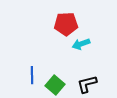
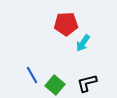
cyan arrow: moved 2 px right, 1 px up; rotated 36 degrees counterclockwise
blue line: rotated 30 degrees counterclockwise
black L-shape: moved 1 px up
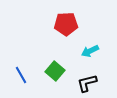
cyan arrow: moved 7 px right, 8 px down; rotated 30 degrees clockwise
blue line: moved 11 px left
green square: moved 14 px up
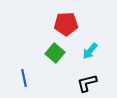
cyan arrow: rotated 24 degrees counterclockwise
green square: moved 18 px up
blue line: moved 3 px right, 3 px down; rotated 18 degrees clockwise
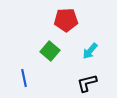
red pentagon: moved 4 px up
green square: moved 5 px left, 2 px up
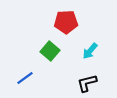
red pentagon: moved 2 px down
blue line: moved 1 px right; rotated 66 degrees clockwise
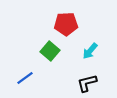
red pentagon: moved 2 px down
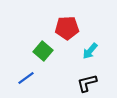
red pentagon: moved 1 px right, 4 px down
green square: moved 7 px left
blue line: moved 1 px right
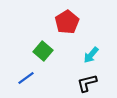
red pentagon: moved 6 px up; rotated 30 degrees counterclockwise
cyan arrow: moved 1 px right, 4 px down
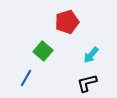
red pentagon: rotated 15 degrees clockwise
blue line: rotated 24 degrees counterclockwise
